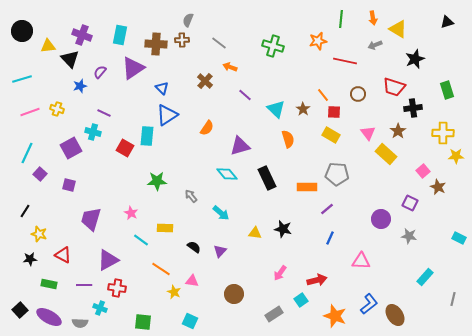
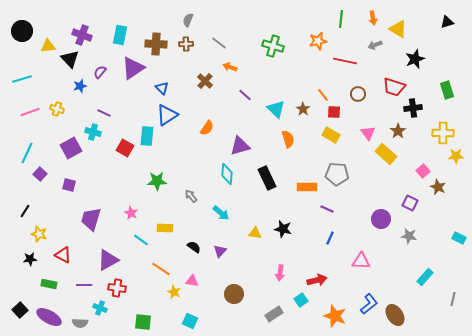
brown cross at (182, 40): moved 4 px right, 4 px down
cyan diamond at (227, 174): rotated 45 degrees clockwise
purple line at (327, 209): rotated 64 degrees clockwise
pink arrow at (280, 273): rotated 28 degrees counterclockwise
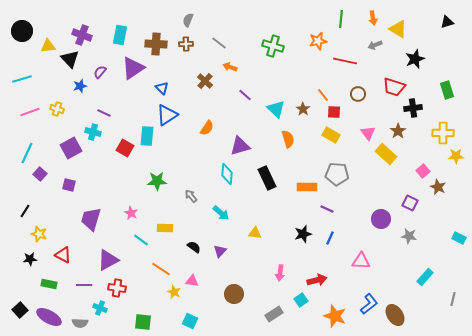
black star at (283, 229): moved 20 px right, 5 px down; rotated 30 degrees counterclockwise
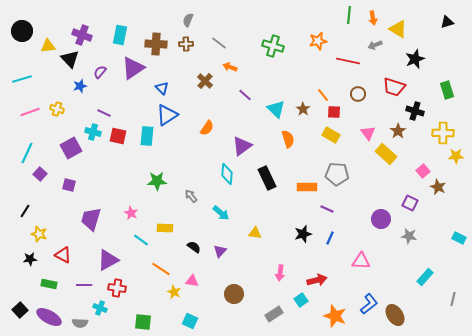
green line at (341, 19): moved 8 px right, 4 px up
red line at (345, 61): moved 3 px right
black cross at (413, 108): moved 2 px right, 3 px down; rotated 24 degrees clockwise
purple triangle at (240, 146): moved 2 px right; rotated 20 degrees counterclockwise
red square at (125, 148): moved 7 px left, 12 px up; rotated 18 degrees counterclockwise
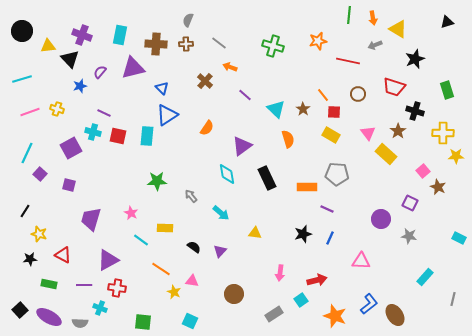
purple triangle at (133, 68): rotated 20 degrees clockwise
cyan diamond at (227, 174): rotated 15 degrees counterclockwise
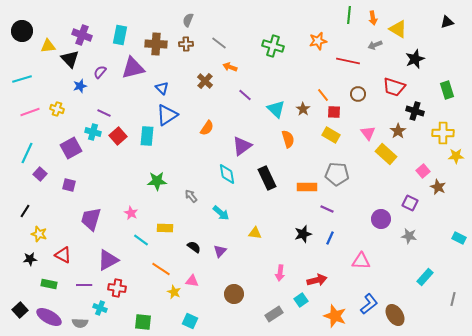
red square at (118, 136): rotated 36 degrees clockwise
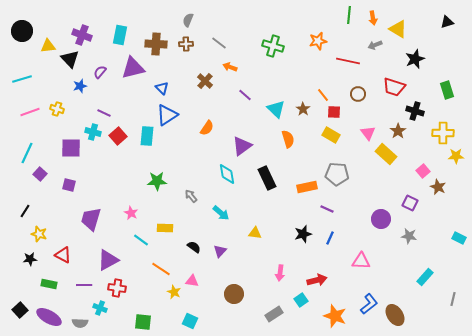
purple square at (71, 148): rotated 30 degrees clockwise
orange rectangle at (307, 187): rotated 12 degrees counterclockwise
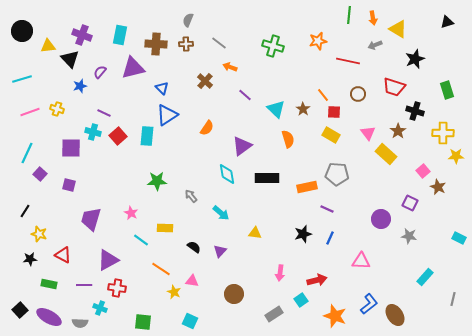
black rectangle at (267, 178): rotated 65 degrees counterclockwise
